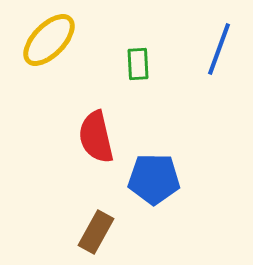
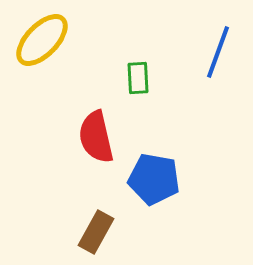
yellow ellipse: moved 7 px left
blue line: moved 1 px left, 3 px down
green rectangle: moved 14 px down
blue pentagon: rotated 9 degrees clockwise
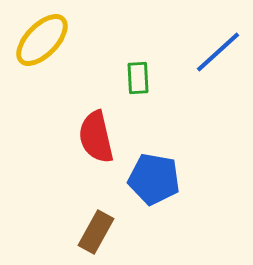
blue line: rotated 28 degrees clockwise
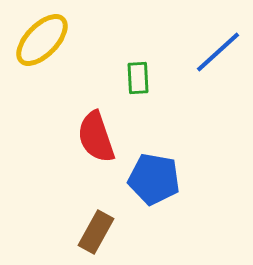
red semicircle: rotated 6 degrees counterclockwise
